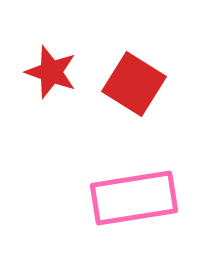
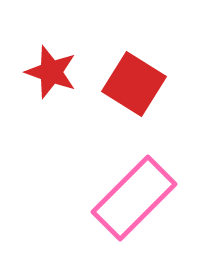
pink rectangle: rotated 36 degrees counterclockwise
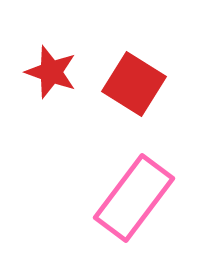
pink rectangle: rotated 8 degrees counterclockwise
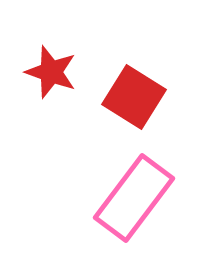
red square: moved 13 px down
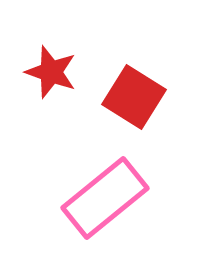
pink rectangle: moved 29 px left; rotated 14 degrees clockwise
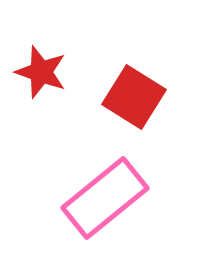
red star: moved 10 px left
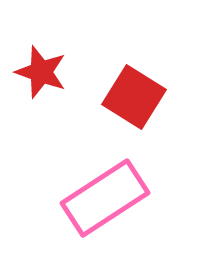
pink rectangle: rotated 6 degrees clockwise
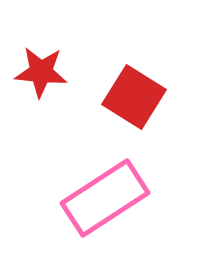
red star: rotated 14 degrees counterclockwise
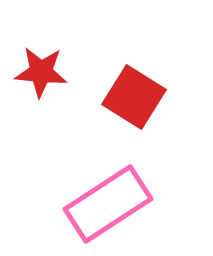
pink rectangle: moved 3 px right, 6 px down
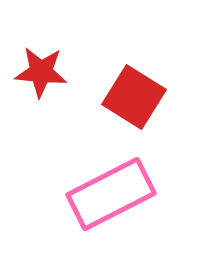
pink rectangle: moved 3 px right, 10 px up; rotated 6 degrees clockwise
